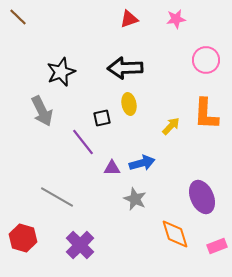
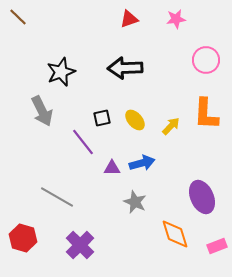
yellow ellipse: moved 6 px right, 16 px down; rotated 30 degrees counterclockwise
gray star: moved 3 px down
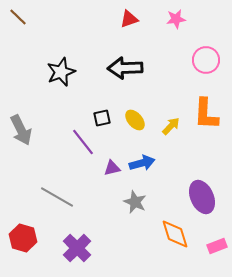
gray arrow: moved 21 px left, 19 px down
purple triangle: rotated 12 degrees counterclockwise
purple cross: moved 3 px left, 3 px down
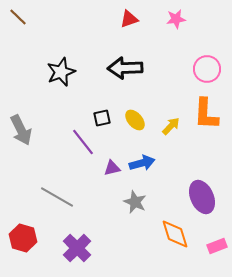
pink circle: moved 1 px right, 9 px down
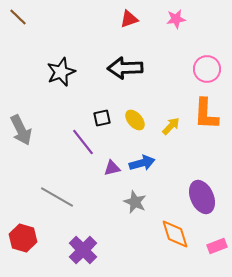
purple cross: moved 6 px right, 2 px down
